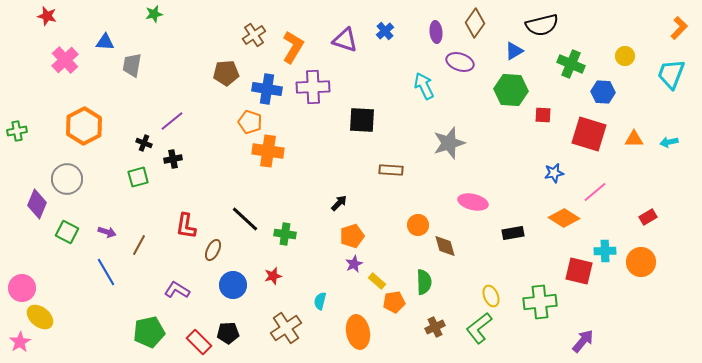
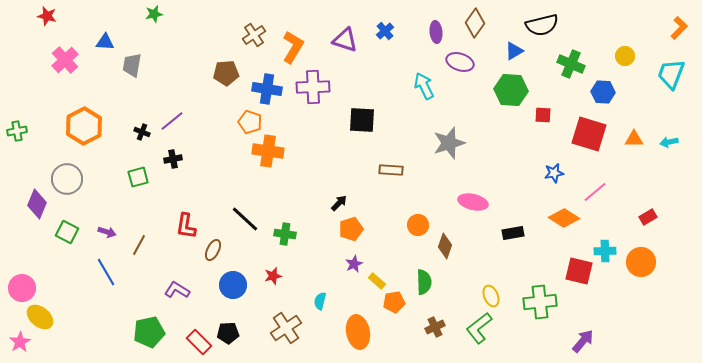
black cross at (144, 143): moved 2 px left, 11 px up
orange pentagon at (352, 236): moved 1 px left, 7 px up
brown diamond at (445, 246): rotated 35 degrees clockwise
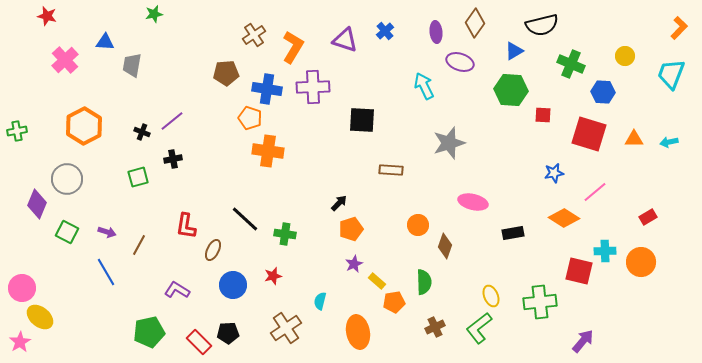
orange pentagon at (250, 122): moved 4 px up
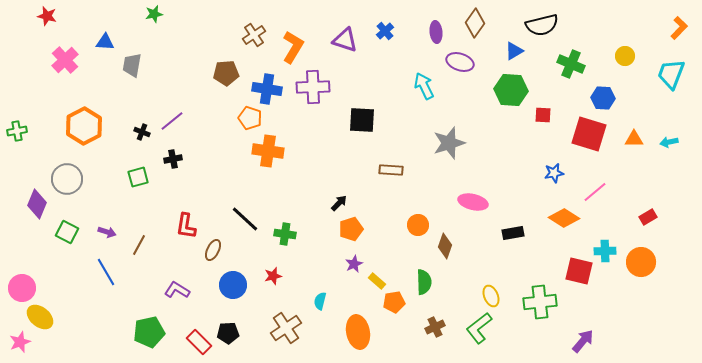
blue hexagon at (603, 92): moved 6 px down
pink star at (20, 342): rotated 10 degrees clockwise
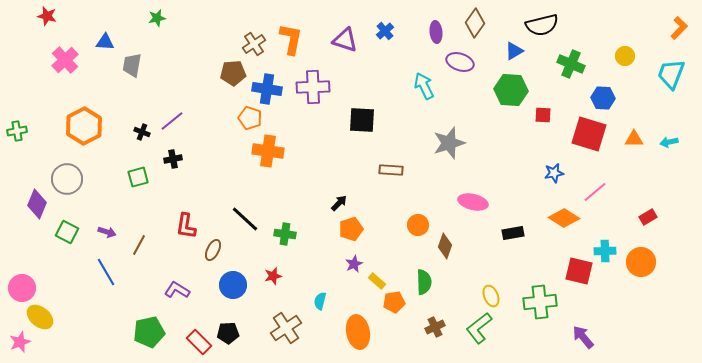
green star at (154, 14): moved 3 px right, 4 px down
brown cross at (254, 35): moved 9 px down
orange L-shape at (293, 47): moved 2 px left, 8 px up; rotated 20 degrees counterclockwise
brown pentagon at (226, 73): moved 7 px right
purple arrow at (583, 341): moved 4 px up; rotated 80 degrees counterclockwise
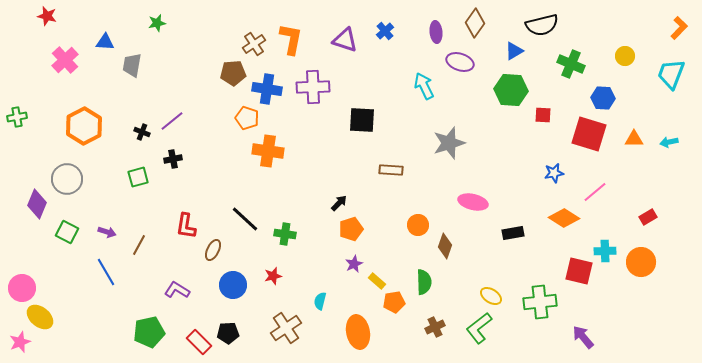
green star at (157, 18): moved 5 px down
orange pentagon at (250, 118): moved 3 px left
green cross at (17, 131): moved 14 px up
yellow ellipse at (491, 296): rotated 35 degrees counterclockwise
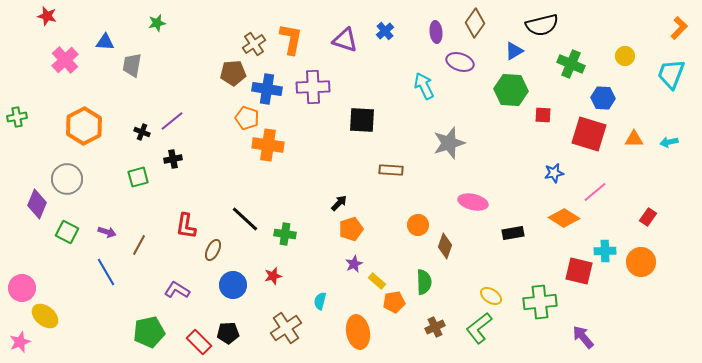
orange cross at (268, 151): moved 6 px up
red rectangle at (648, 217): rotated 24 degrees counterclockwise
yellow ellipse at (40, 317): moved 5 px right, 1 px up
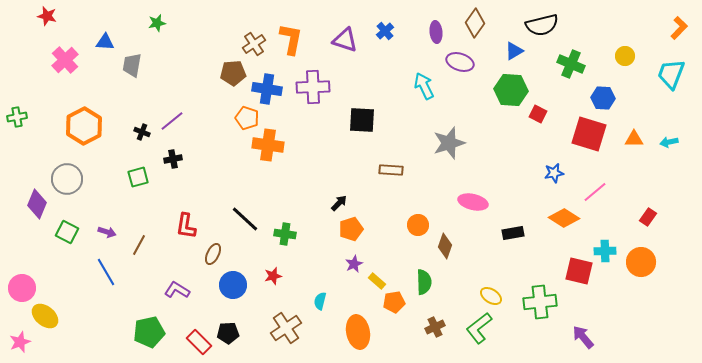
red square at (543, 115): moved 5 px left, 1 px up; rotated 24 degrees clockwise
brown ellipse at (213, 250): moved 4 px down
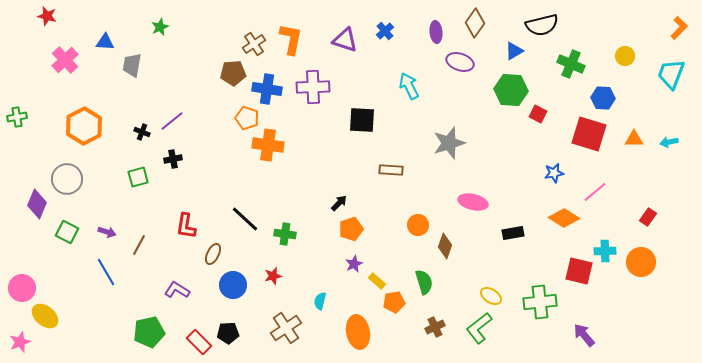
green star at (157, 23): moved 3 px right, 4 px down; rotated 12 degrees counterclockwise
cyan arrow at (424, 86): moved 15 px left
green semicircle at (424, 282): rotated 15 degrees counterclockwise
purple arrow at (583, 337): moved 1 px right, 2 px up
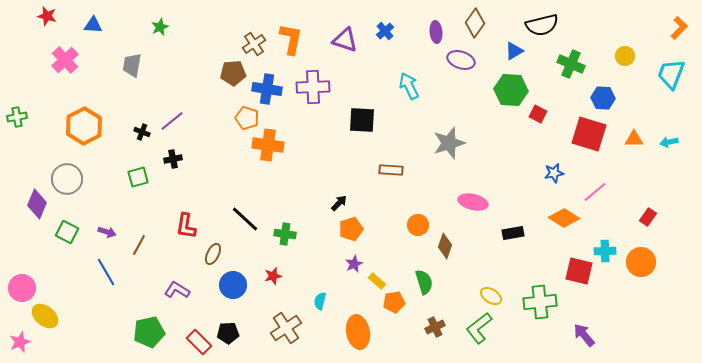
blue triangle at (105, 42): moved 12 px left, 17 px up
purple ellipse at (460, 62): moved 1 px right, 2 px up
